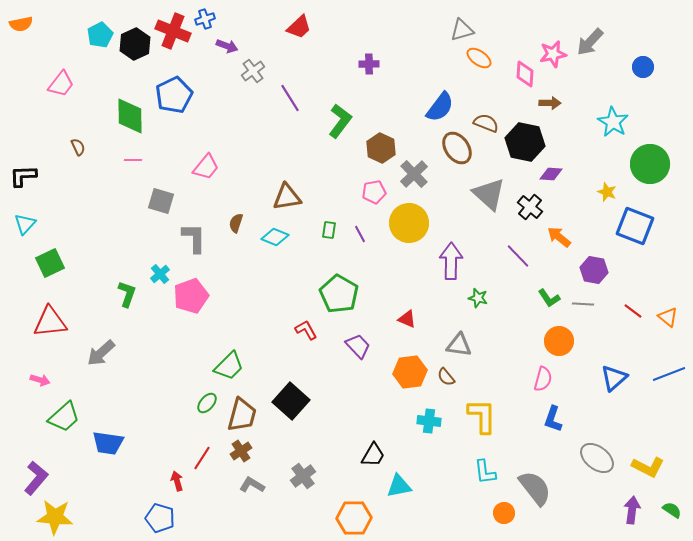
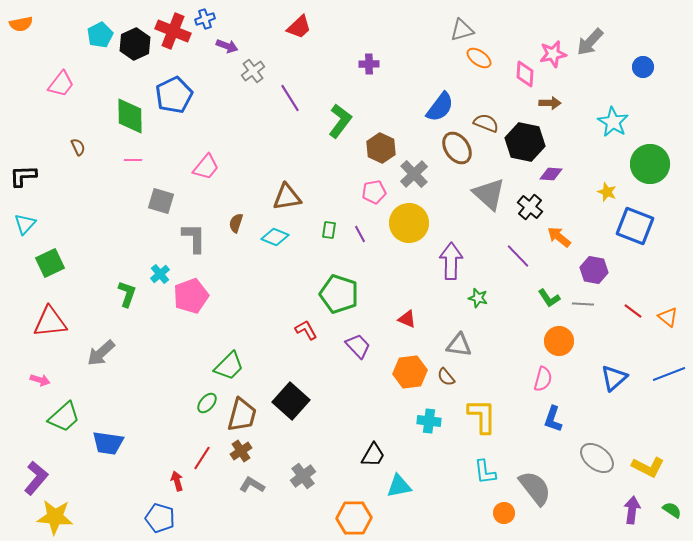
green pentagon at (339, 294): rotated 12 degrees counterclockwise
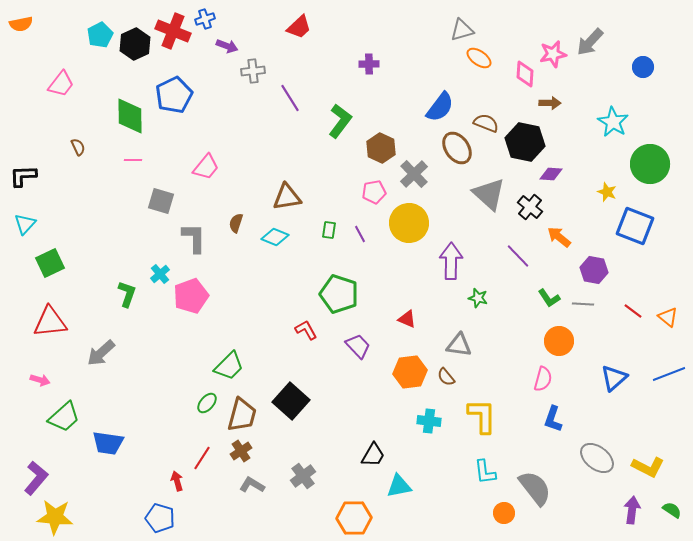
gray cross at (253, 71): rotated 30 degrees clockwise
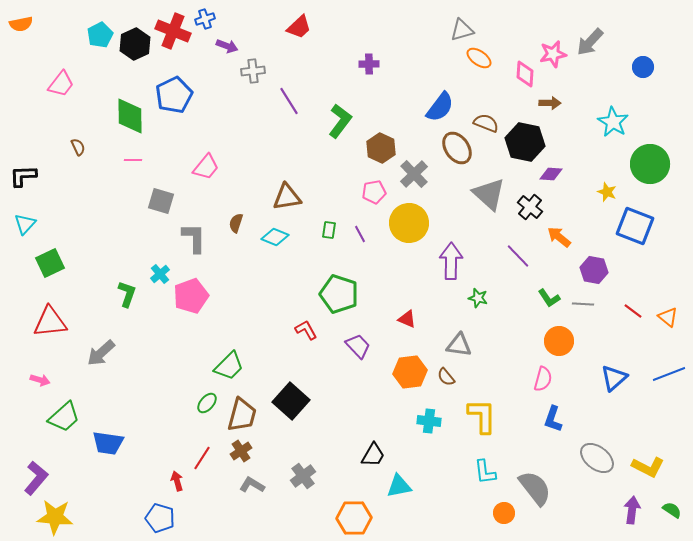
purple line at (290, 98): moved 1 px left, 3 px down
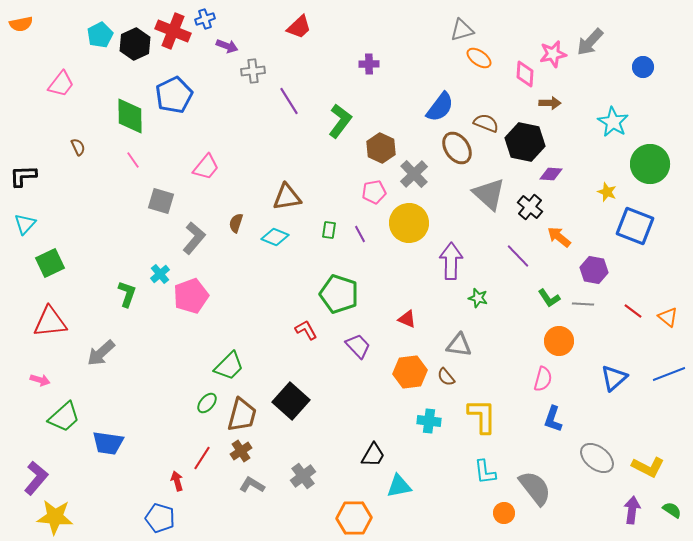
pink line at (133, 160): rotated 54 degrees clockwise
gray L-shape at (194, 238): rotated 40 degrees clockwise
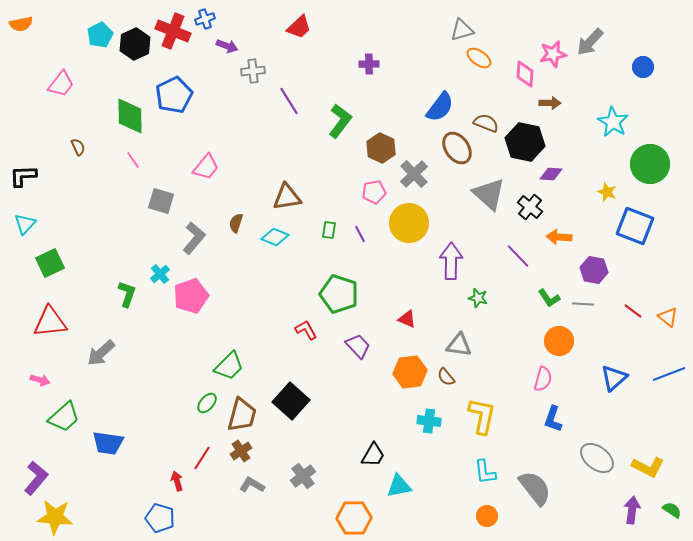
orange arrow at (559, 237): rotated 35 degrees counterclockwise
yellow L-shape at (482, 416): rotated 12 degrees clockwise
orange circle at (504, 513): moved 17 px left, 3 px down
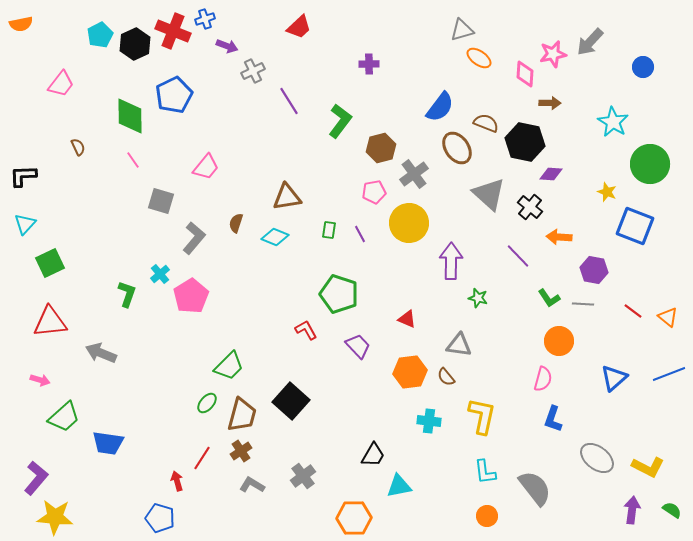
gray cross at (253, 71): rotated 20 degrees counterclockwise
brown hexagon at (381, 148): rotated 20 degrees clockwise
gray cross at (414, 174): rotated 8 degrees clockwise
pink pentagon at (191, 296): rotated 12 degrees counterclockwise
gray arrow at (101, 353): rotated 64 degrees clockwise
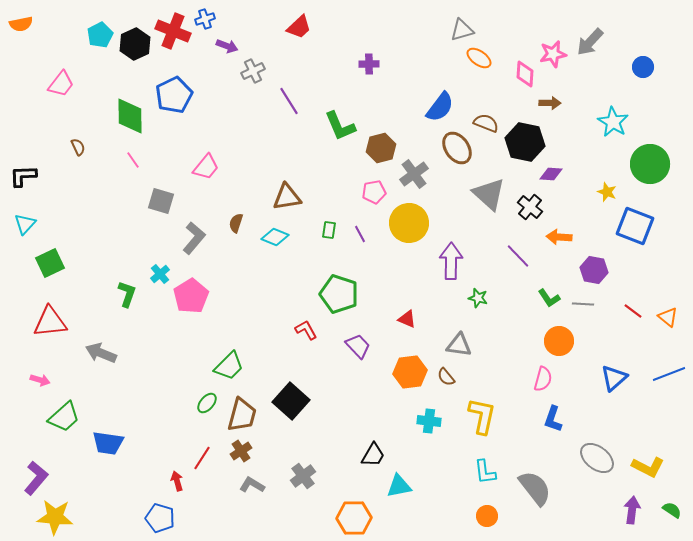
green L-shape at (340, 121): moved 5 px down; rotated 120 degrees clockwise
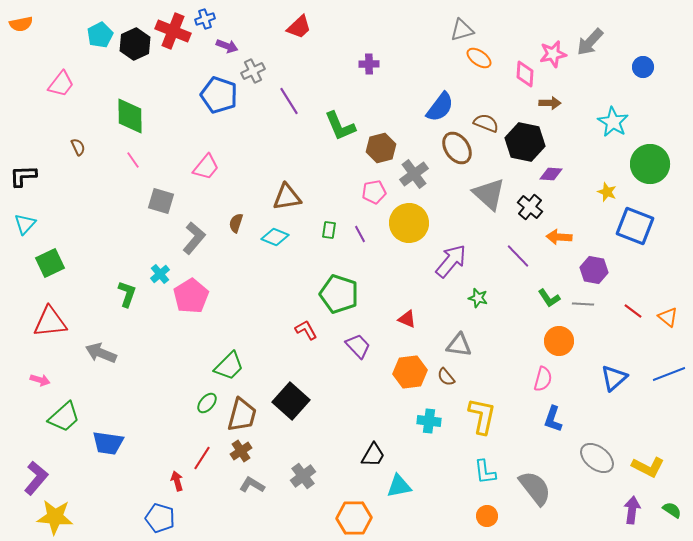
blue pentagon at (174, 95): moved 45 px right; rotated 27 degrees counterclockwise
purple arrow at (451, 261): rotated 39 degrees clockwise
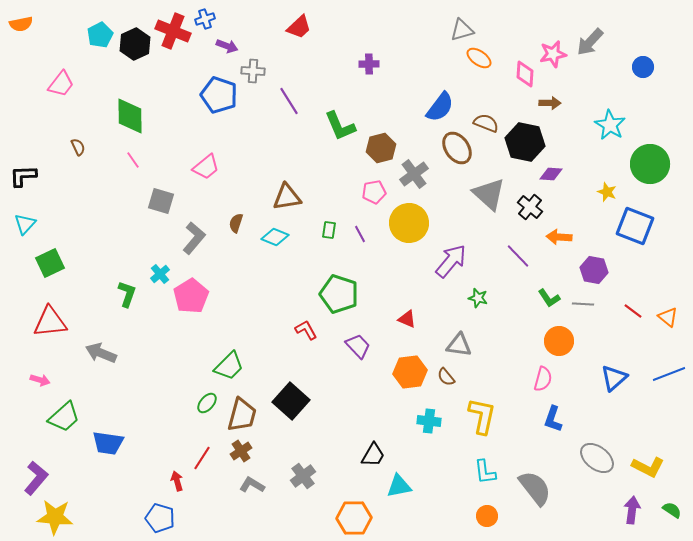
gray cross at (253, 71): rotated 30 degrees clockwise
cyan star at (613, 122): moved 3 px left, 3 px down
pink trapezoid at (206, 167): rotated 12 degrees clockwise
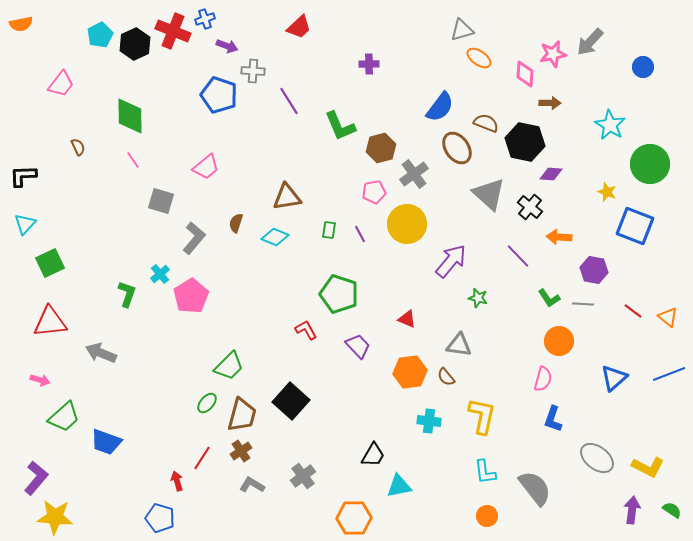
yellow circle at (409, 223): moved 2 px left, 1 px down
blue trapezoid at (108, 443): moved 2 px left, 1 px up; rotated 12 degrees clockwise
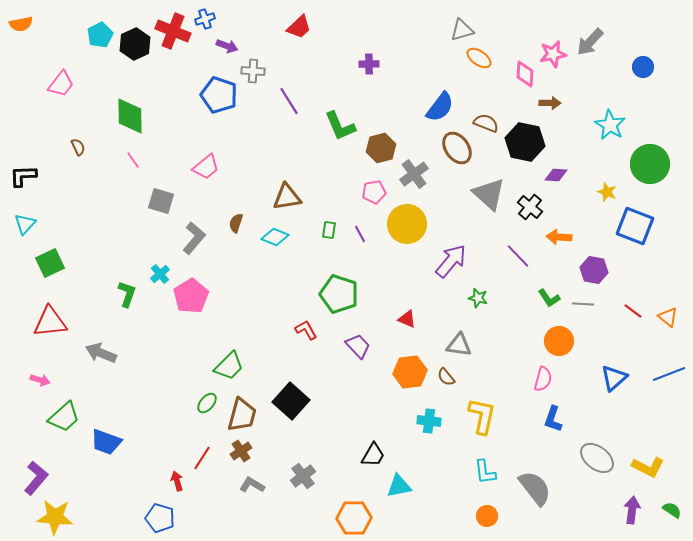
purple diamond at (551, 174): moved 5 px right, 1 px down
